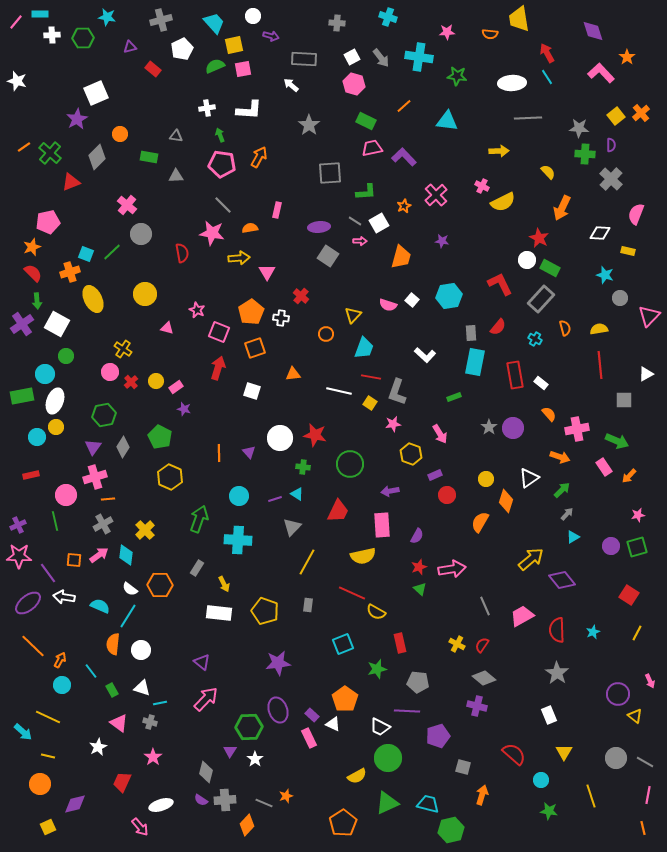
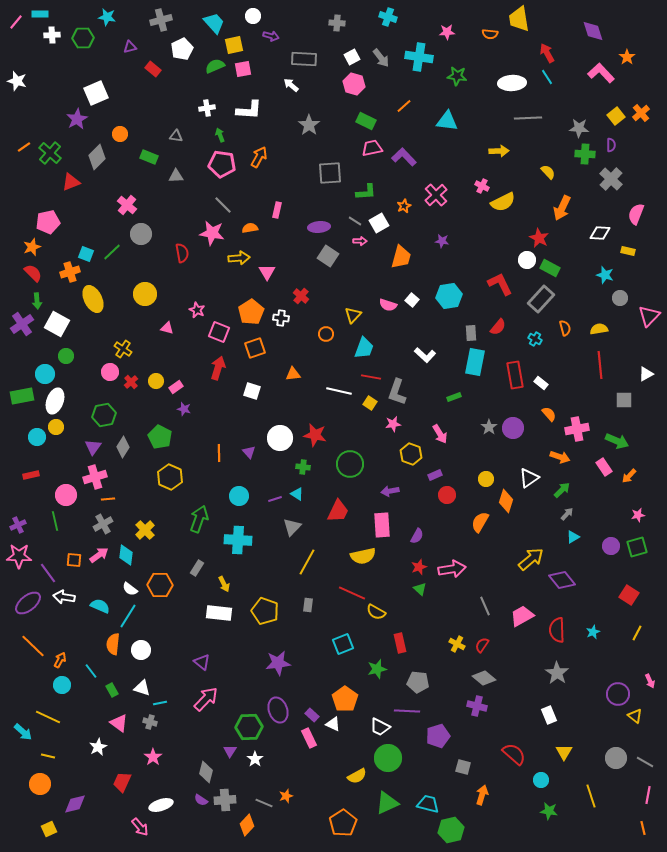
green rectangle at (149, 157): rotated 12 degrees clockwise
yellow square at (48, 827): moved 1 px right, 2 px down
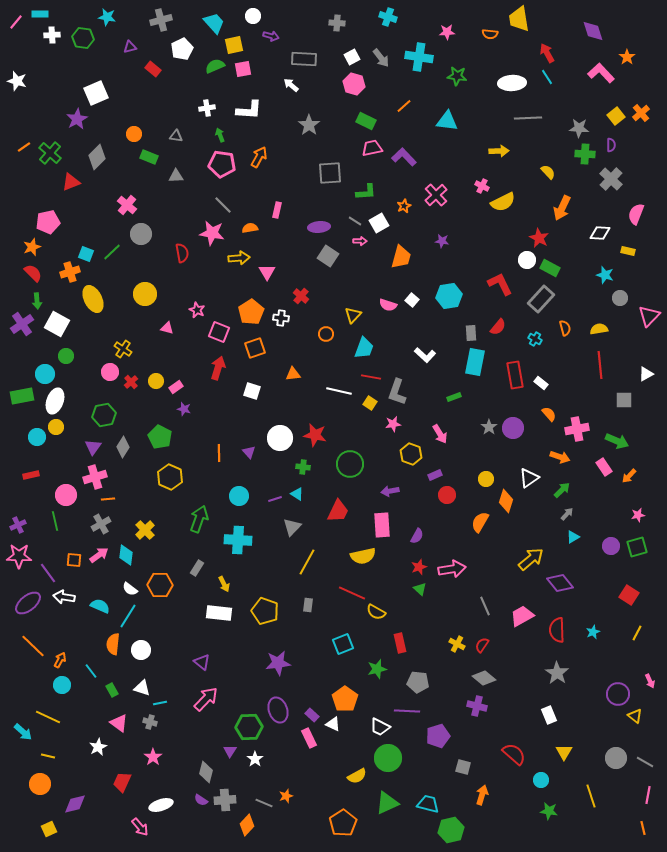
green hexagon at (83, 38): rotated 10 degrees clockwise
orange circle at (120, 134): moved 14 px right
gray cross at (103, 524): moved 2 px left
purple diamond at (562, 580): moved 2 px left, 3 px down
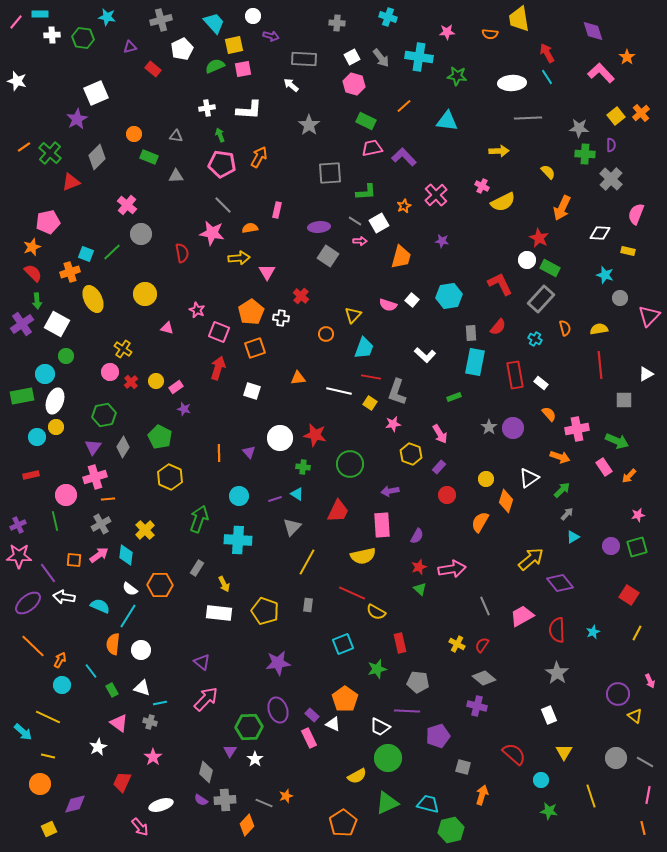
orange triangle at (293, 374): moved 5 px right, 4 px down
purple rectangle at (435, 475): moved 4 px right, 8 px up; rotated 24 degrees counterclockwise
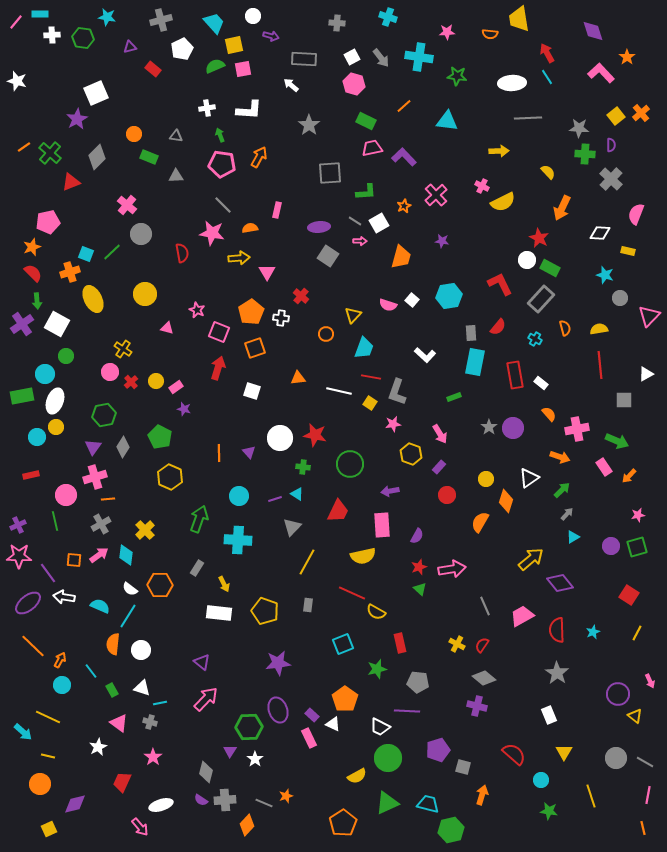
purple pentagon at (438, 736): moved 14 px down
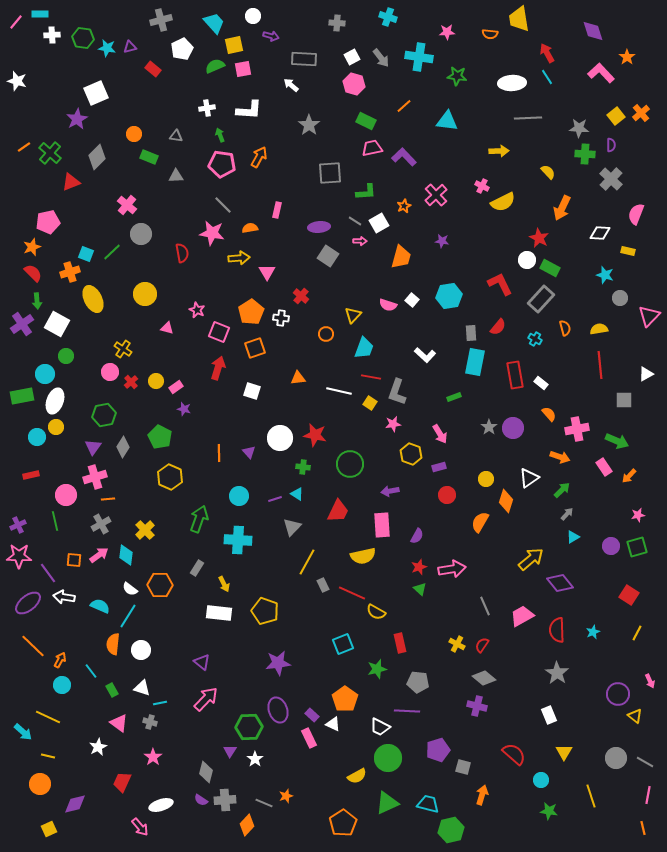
cyan star at (107, 17): moved 31 px down
purple rectangle at (439, 467): rotated 32 degrees clockwise
gray rectangle at (308, 605): moved 15 px right, 20 px up; rotated 32 degrees counterclockwise
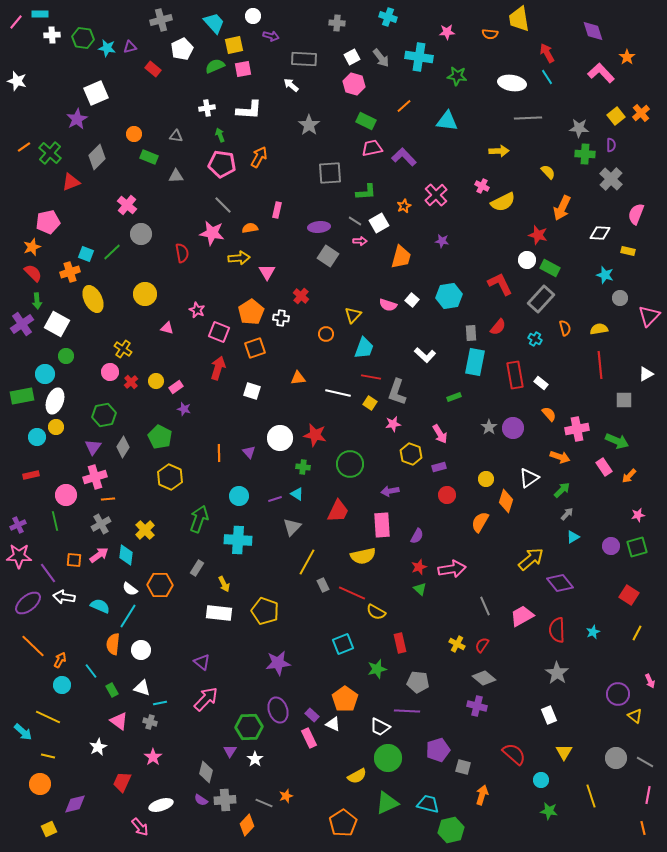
white ellipse at (512, 83): rotated 12 degrees clockwise
red star at (539, 238): moved 1 px left, 3 px up; rotated 12 degrees counterclockwise
white line at (339, 391): moved 1 px left, 2 px down
pink triangle at (119, 723): moved 2 px up
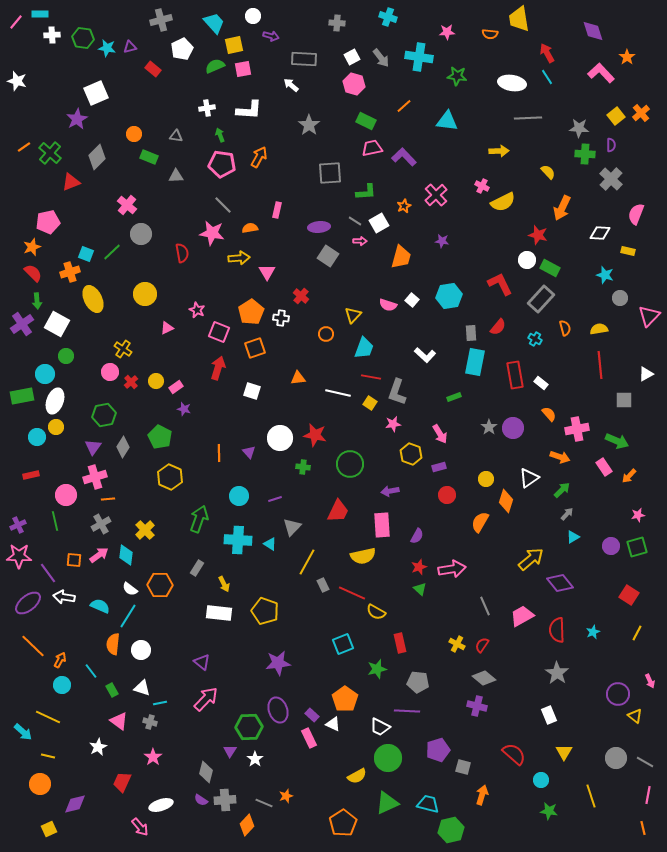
pink triangle at (167, 328): rotated 40 degrees counterclockwise
cyan triangle at (297, 494): moved 27 px left, 50 px down
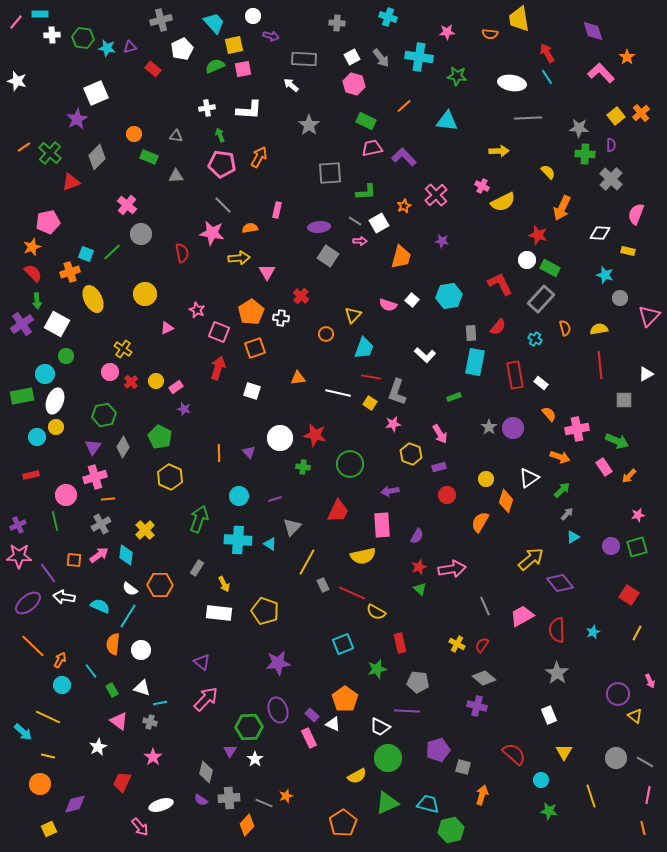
gray cross at (225, 800): moved 4 px right, 2 px up
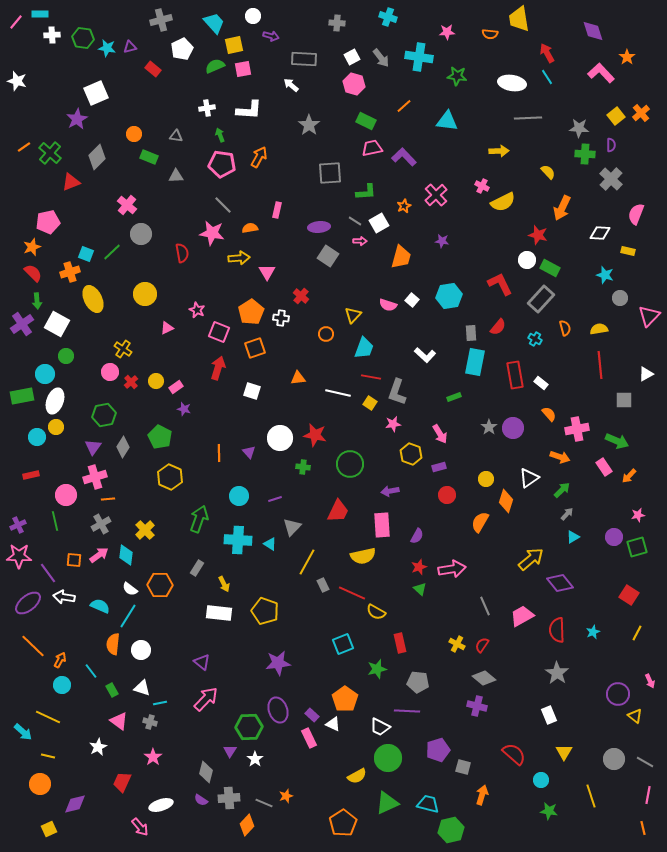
purple circle at (611, 546): moved 3 px right, 9 px up
gray circle at (616, 758): moved 2 px left, 1 px down
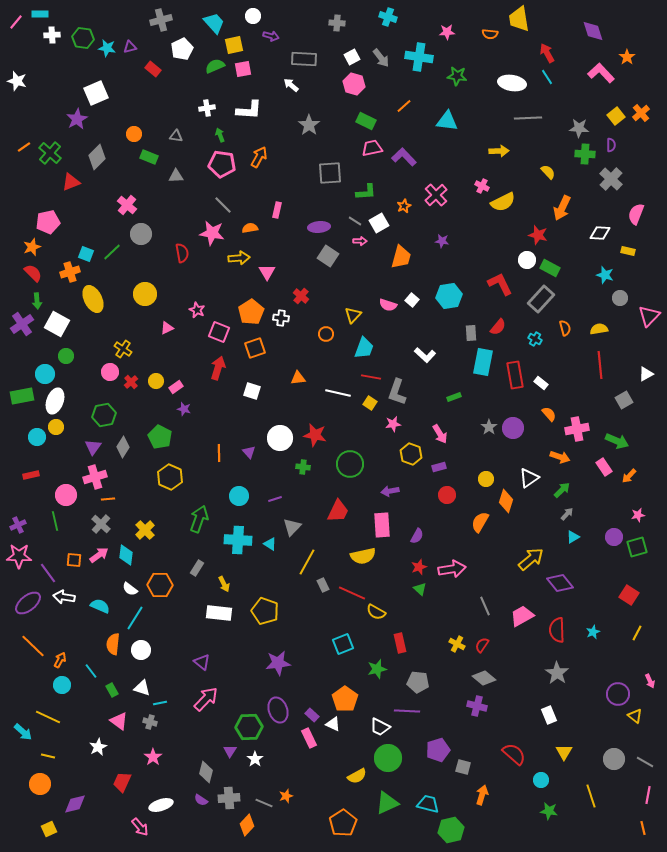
cyan rectangle at (475, 362): moved 8 px right
gray square at (624, 400): rotated 30 degrees counterclockwise
gray cross at (101, 524): rotated 18 degrees counterclockwise
cyan line at (128, 616): moved 7 px right, 2 px down
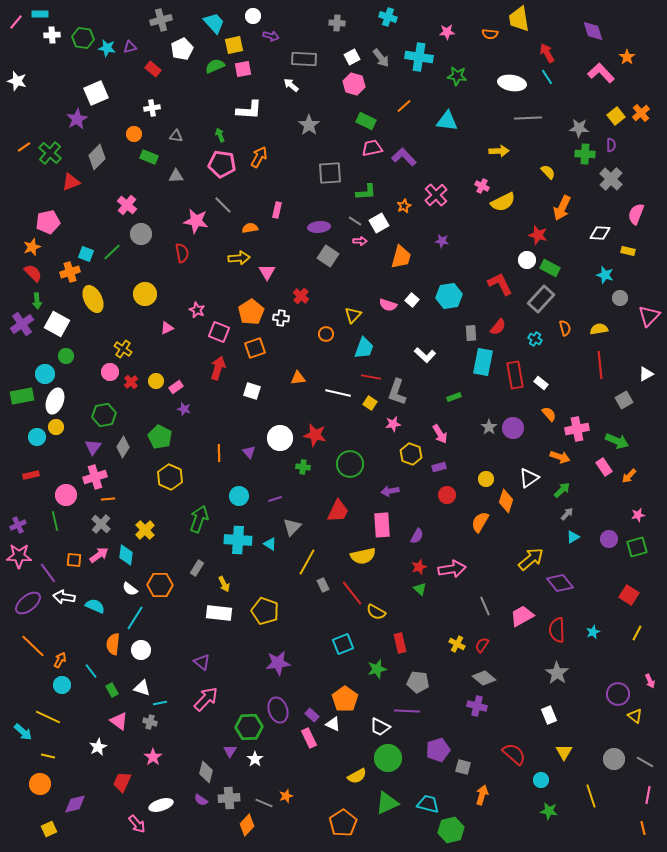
white cross at (207, 108): moved 55 px left
pink star at (212, 233): moved 16 px left, 12 px up
purple circle at (614, 537): moved 5 px left, 2 px down
red line at (352, 593): rotated 28 degrees clockwise
cyan semicircle at (100, 606): moved 5 px left
pink arrow at (140, 827): moved 3 px left, 3 px up
